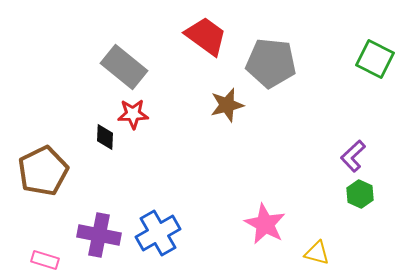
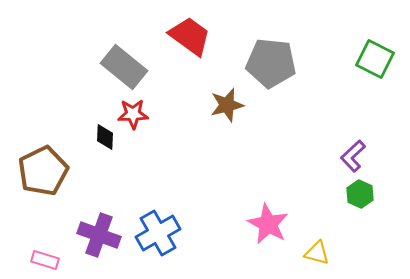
red trapezoid: moved 16 px left
pink star: moved 3 px right
purple cross: rotated 9 degrees clockwise
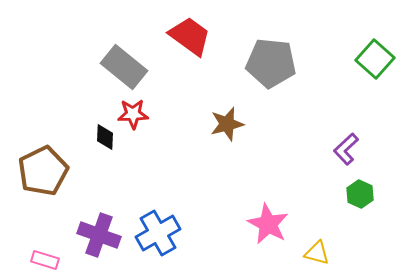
green square: rotated 15 degrees clockwise
brown star: moved 19 px down
purple L-shape: moved 7 px left, 7 px up
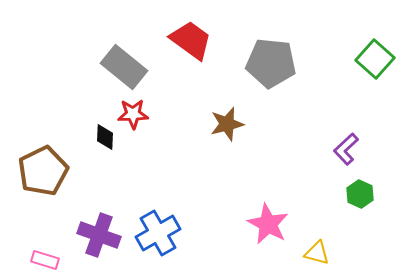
red trapezoid: moved 1 px right, 4 px down
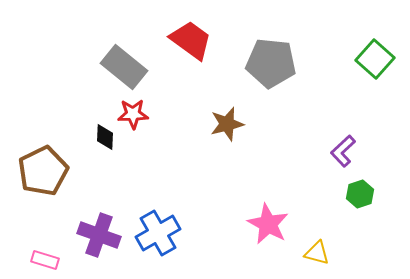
purple L-shape: moved 3 px left, 2 px down
green hexagon: rotated 16 degrees clockwise
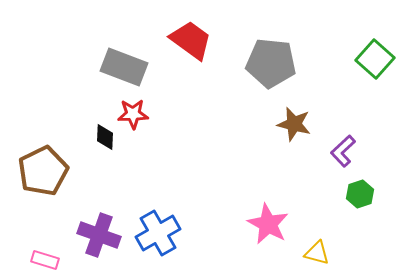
gray rectangle: rotated 18 degrees counterclockwise
brown star: moved 67 px right; rotated 28 degrees clockwise
